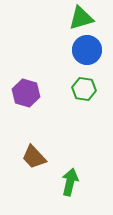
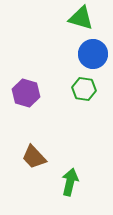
green triangle: rotated 32 degrees clockwise
blue circle: moved 6 px right, 4 px down
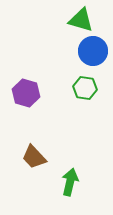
green triangle: moved 2 px down
blue circle: moved 3 px up
green hexagon: moved 1 px right, 1 px up
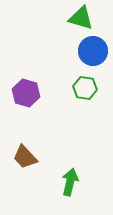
green triangle: moved 2 px up
brown trapezoid: moved 9 px left
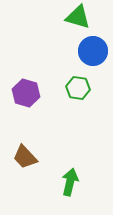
green triangle: moved 3 px left, 1 px up
green hexagon: moved 7 px left
